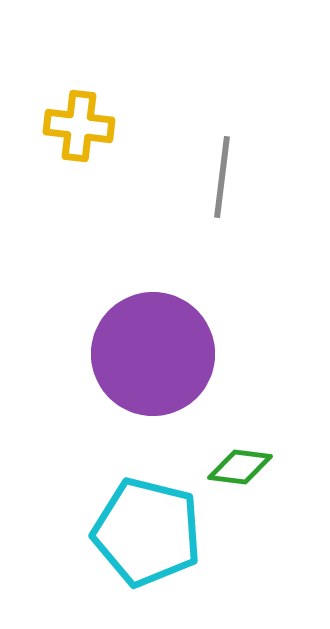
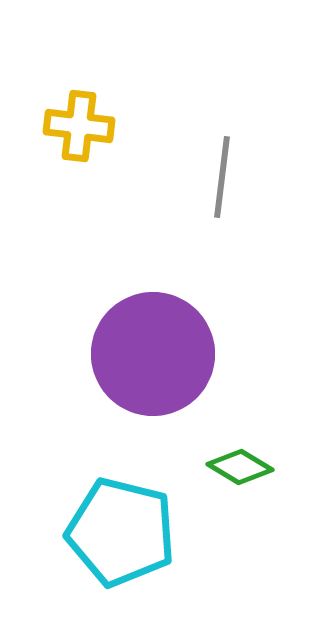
green diamond: rotated 24 degrees clockwise
cyan pentagon: moved 26 px left
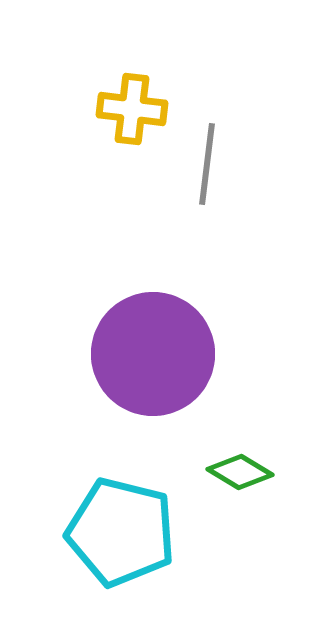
yellow cross: moved 53 px right, 17 px up
gray line: moved 15 px left, 13 px up
green diamond: moved 5 px down
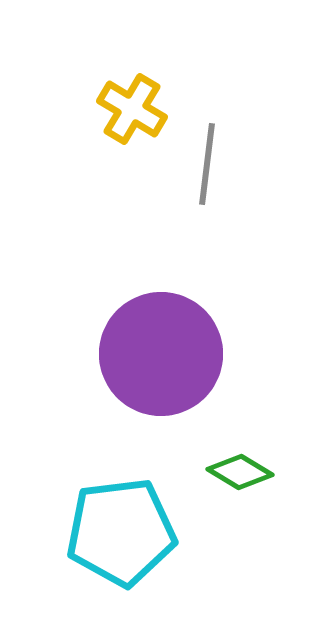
yellow cross: rotated 24 degrees clockwise
purple circle: moved 8 px right
cyan pentagon: rotated 21 degrees counterclockwise
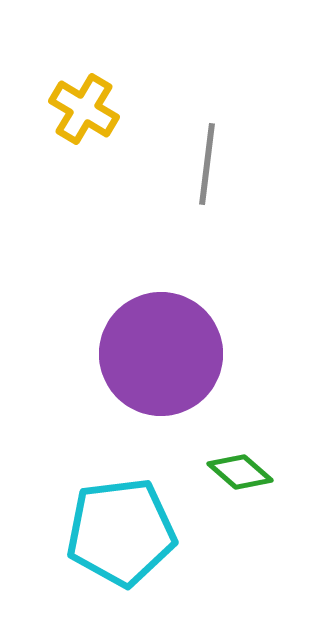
yellow cross: moved 48 px left
green diamond: rotated 10 degrees clockwise
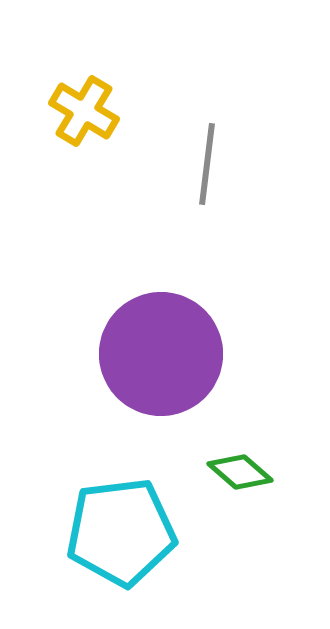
yellow cross: moved 2 px down
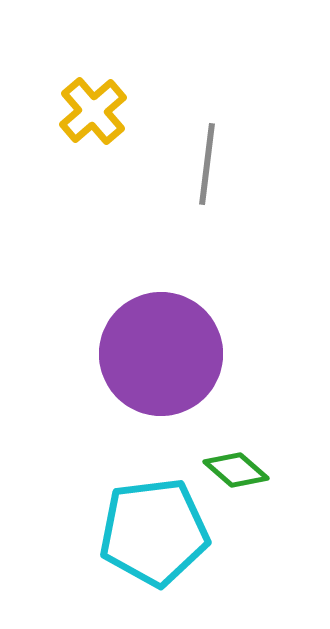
yellow cross: moved 9 px right; rotated 18 degrees clockwise
green diamond: moved 4 px left, 2 px up
cyan pentagon: moved 33 px right
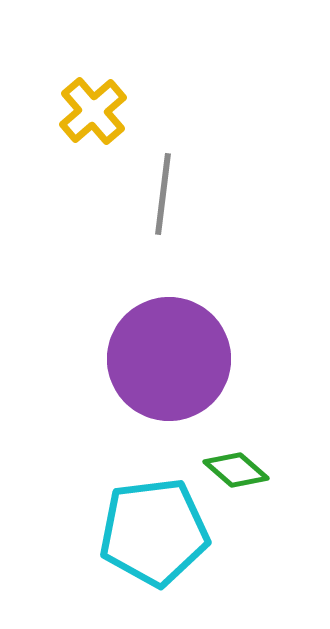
gray line: moved 44 px left, 30 px down
purple circle: moved 8 px right, 5 px down
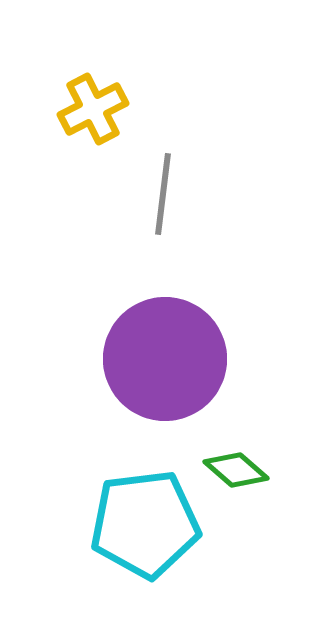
yellow cross: moved 2 px up; rotated 14 degrees clockwise
purple circle: moved 4 px left
cyan pentagon: moved 9 px left, 8 px up
